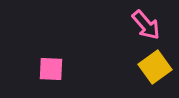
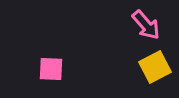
yellow square: rotated 8 degrees clockwise
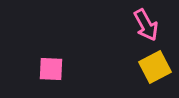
pink arrow: rotated 12 degrees clockwise
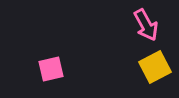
pink square: rotated 16 degrees counterclockwise
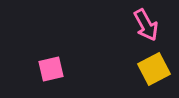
yellow square: moved 1 px left, 2 px down
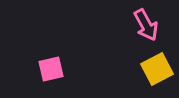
yellow square: moved 3 px right
